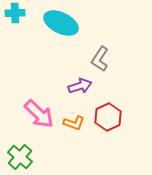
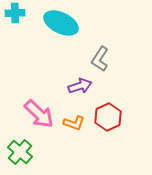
green cross: moved 5 px up
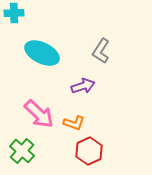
cyan cross: moved 1 px left
cyan ellipse: moved 19 px left, 30 px down
gray L-shape: moved 1 px right, 8 px up
purple arrow: moved 3 px right
red hexagon: moved 19 px left, 34 px down
green cross: moved 2 px right, 1 px up
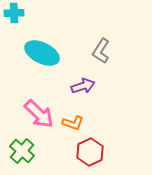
orange L-shape: moved 1 px left
red hexagon: moved 1 px right, 1 px down
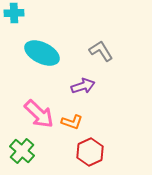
gray L-shape: rotated 115 degrees clockwise
orange L-shape: moved 1 px left, 1 px up
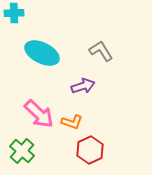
red hexagon: moved 2 px up
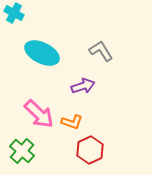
cyan cross: rotated 30 degrees clockwise
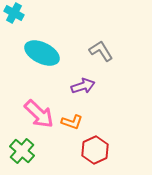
red hexagon: moved 5 px right
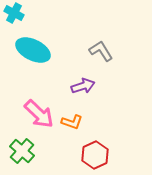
cyan ellipse: moved 9 px left, 3 px up
red hexagon: moved 5 px down
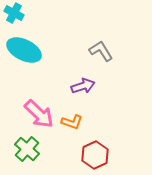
cyan ellipse: moved 9 px left
green cross: moved 5 px right, 2 px up
